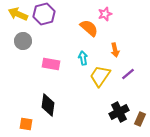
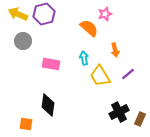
cyan arrow: moved 1 px right
yellow trapezoid: rotated 65 degrees counterclockwise
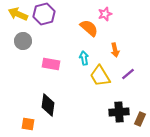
black cross: rotated 24 degrees clockwise
orange square: moved 2 px right
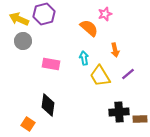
yellow arrow: moved 1 px right, 5 px down
brown rectangle: rotated 64 degrees clockwise
orange square: rotated 24 degrees clockwise
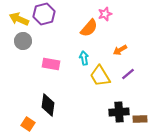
orange semicircle: rotated 90 degrees clockwise
orange arrow: moved 5 px right; rotated 72 degrees clockwise
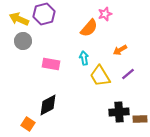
black diamond: rotated 55 degrees clockwise
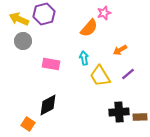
pink star: moved 1 px left, 1 px up
brown rectangle: moved 2 px up
